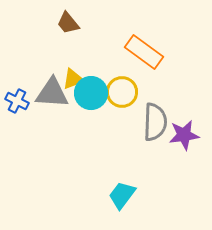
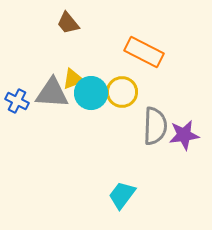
orange rectangle: rotated 9 degrees counterclockwise
gray semicircle: moved 4 px down
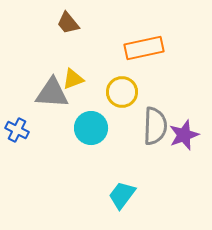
orange rectangle: moved 4 px up; rotated 39 degrees counterclockwise
cyan circle: moved 35 px down
blue cross: moved 29 px down
purple star: rotated 12 degrees counterclockwise
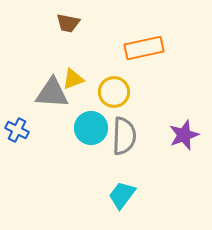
brown trapezoid: rotated 40 degrees counterclockwise
yellow circle: moved 8 px left
gray semicircle: moved 31 px left, 10 px down
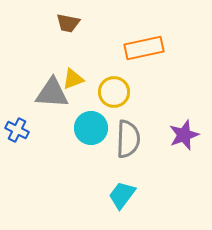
gray semicircle: moved 4 px right, 3 px down
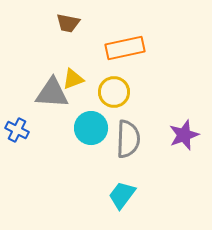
orange rectangle: moved 19 px left
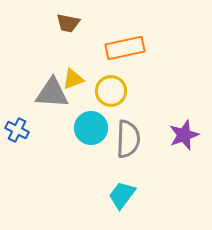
yellow circle: moved 3 px left, 1 px up
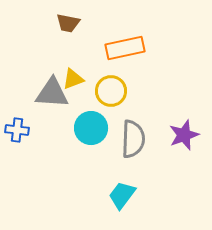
blue cross: rotated 20 degrees counterclockwise
gray semicircle: moved 5 px right
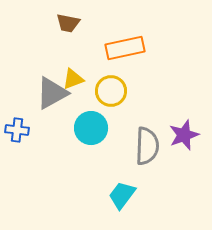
gray triangle: rotated 33 degrees counterclockwise
gray semicircle: moved 14 px right, 7 px down
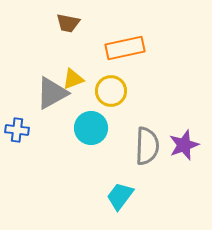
purple star: moved 10 px down
cyan trapezoid: moved 2 px left, 1 px down
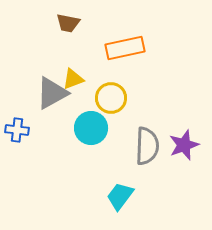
yellow circle: moved 7 px down
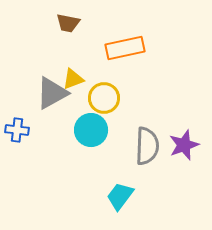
yellow circle: moved 7 px left
cyan circle: moved 2 px down
